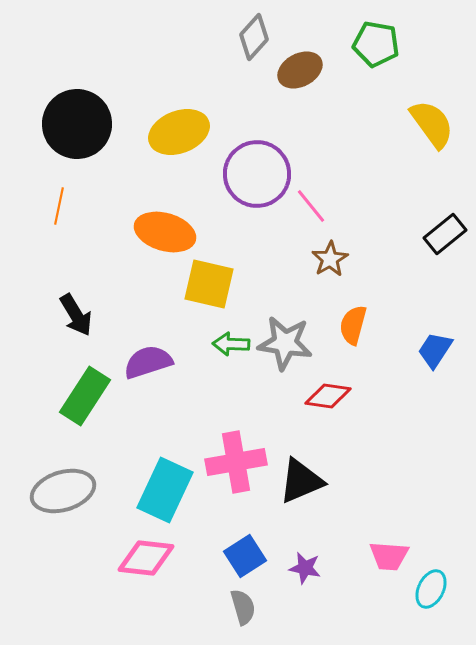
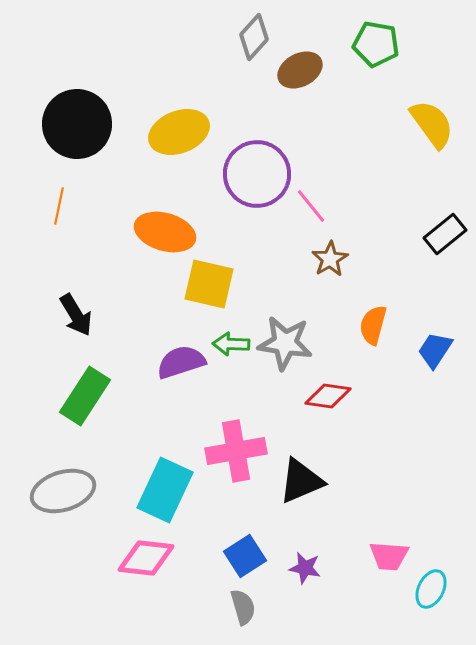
orange semicircle: moved 20 px right
purple semicircle: moved 33 px right
pink cross: moved 11 px up
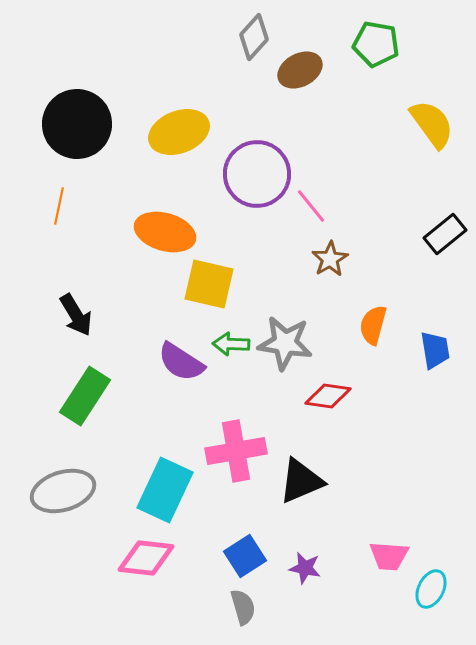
blue trapezoid: rotated 138 degrees clockwise
purple semicircle: rotated 129 degrees counterclockwise
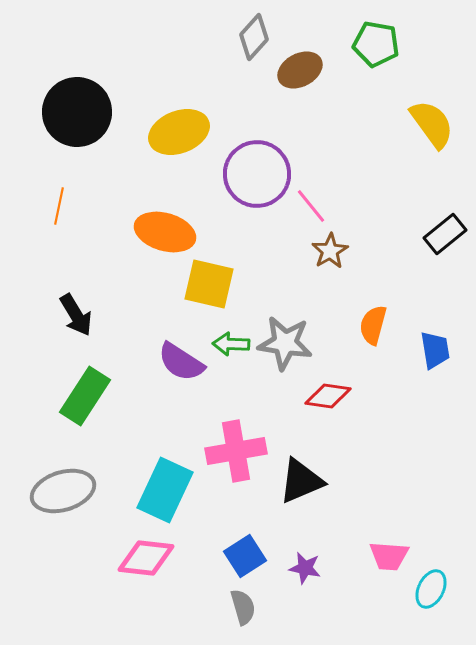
black circle: moved 12 px up
brown star: moved 8 px up
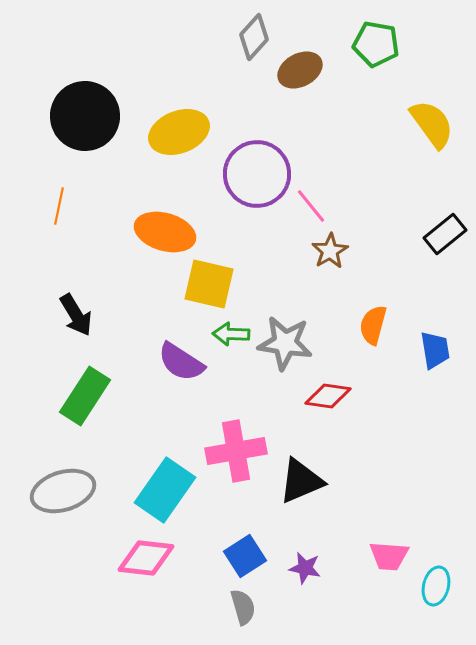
black circle: moved 8 px right, 4 px down
green arrow: moved 10 px up
cyan rectangle: rotated 10 degrees clockwise
cyan ellipse: moved 5 px right, 3 px up; rotated 12 degrees counterclockwise
